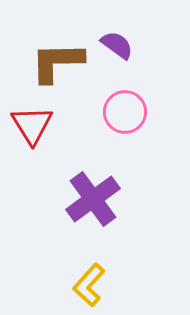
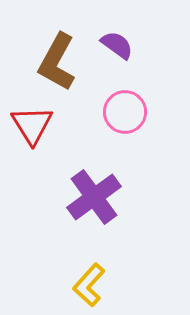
brown L-shape: rotated 60 degrees counterclockwise
purple cross: moved 1 px right, 2 px up
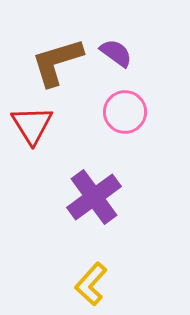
purple semicircle: moved 1 px left, 8 px down
brown L-shape: rotated 44 degrees clockwise
yellow L-shape: moved 2 px right, 1 px up
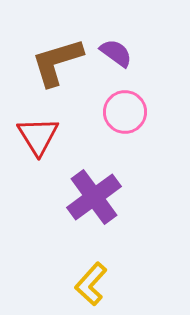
red triangle: moved 6 px right, 11 px down
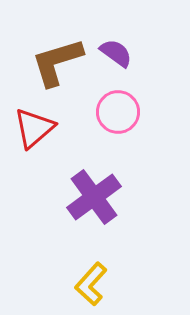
pink circle: moved 7 px left
red triangle: moved 4 px left, 8 px up; rotated 21 degrees clockwise
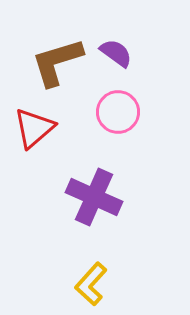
purple cross: rotated 30 degrees counterclockwise
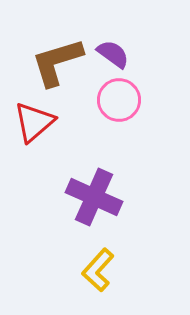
purple semicircle: moved 3 px left, 1 px down
pink circle: moved 1 px right, 12 px up
red triangle: moved 6 px up
yellow L-shape: moved 7 px right, 14 px up
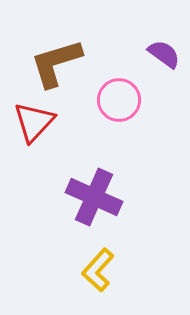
purple semicircle: moved 51 px right
brown L-shape: moved 1 px left, 1 px down
red triangle: rotated 6 degrees counterclockwise
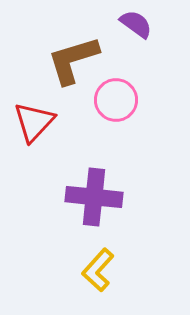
purple semicircle: moved 28 px left, 30 px up
brown L-shape: moved 17 px right, 3 px up
pink circle: moved 3 px left
purple cross: rotated 18 degrees counterclockwise
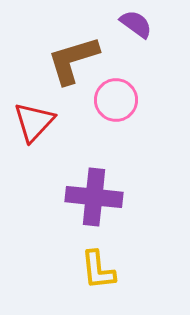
yellow L-shape: rotated 48 degrees counterclockwise
